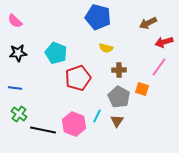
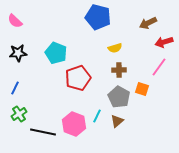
yellow semicircle: moved 9 px right; rotated 32 degrees counterclockwise
blue line: rotated 72 degrees counterclockwise
green cross: rotated 21 degrees clockwise
brown triangle: rotated 16 degrees clockwise
black line: moved 2 px down
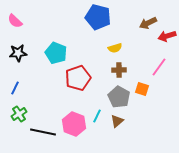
red arrow: moved 3 px right, 6 px up
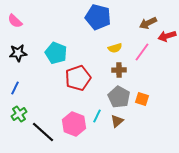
pink line: moved 17 px left, 15 px up
orange square: moved 10 px down
black line: rotated 30 degrees clockwise
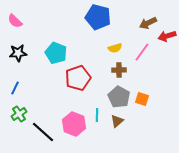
cyan line: moved 1 px up; rotated 24 degrees counterclockwise
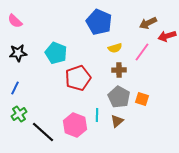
blue pentagon: moved 1 px right, 5 px down; rotated 10 degrees clockwise
pink hexagon: moved 1 px right, 1 px down
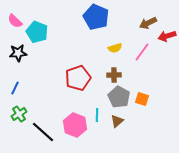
blue pentagon: moved 3 px left, 5 px up
cyan pentagon: moved 19 px left, 21 px up
brown cross: moved 5 px left, 5 px down
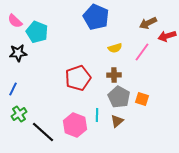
blue line: moved 2 px left, 1 px down
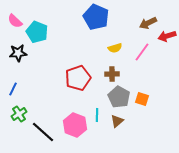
brown cross: moved 2 px left, 1 px up
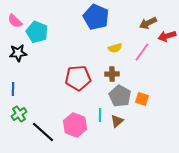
red pentagon: rotated 15 degrees clockwise
blue line: rotated 24 degrees counterclockwise
gray pentagon: moved 1 px right, 1 px up
cyan line: moved 3 px right
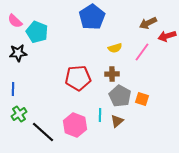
blue pentagon: moved 4 px left; rotated 15 degrees clockwise
